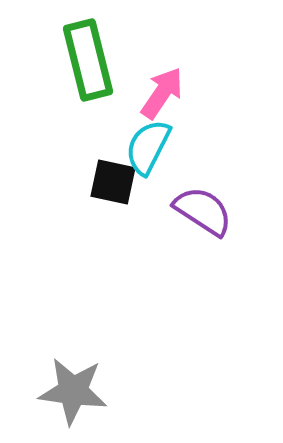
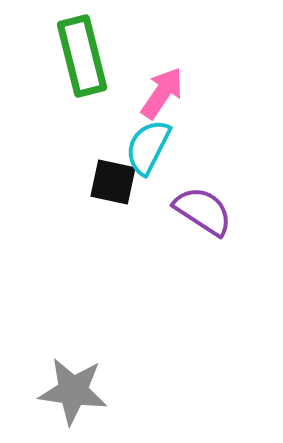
green rectangle: moved 6 px left, 4 px up
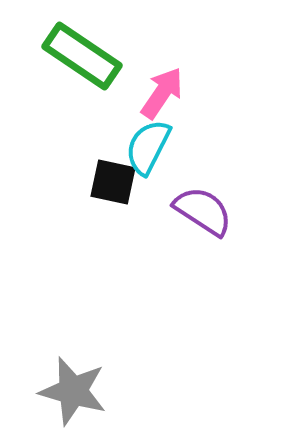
green rectangle: rotated 42 degrees counterclockwise
gray star: rotated 8 degrees clockwise
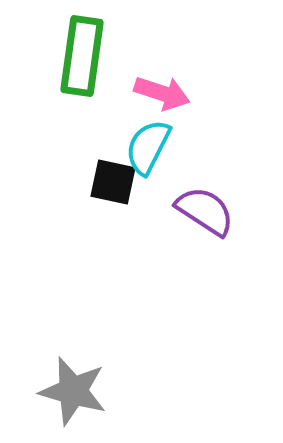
green rectangle: rotated 64 degrees clockwise
pink arrow: rotated 74 degrees clockwise
purple semicircle: moved 2 px right
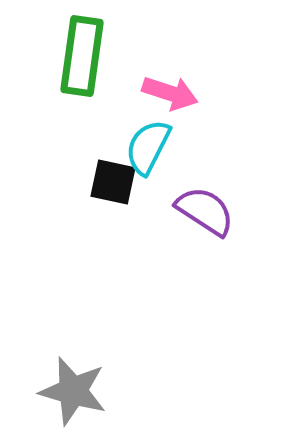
pink arrow: moved 8 px right
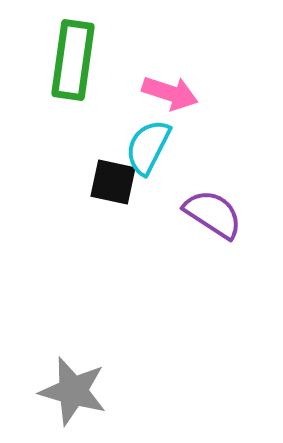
green rectangle: moved 9 px left, 4 px down
purple semicircle: moved 8 px right, 3 px down
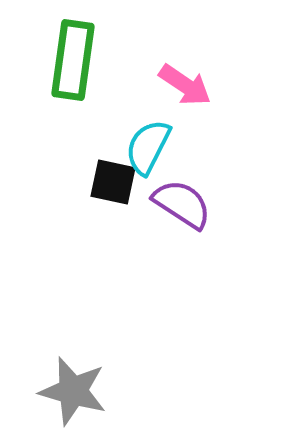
pink arrow: moved 15 px right, 8 px up; rotated 16 degrees clockwise
purple semicircle: moved 31 px left, 10 px up
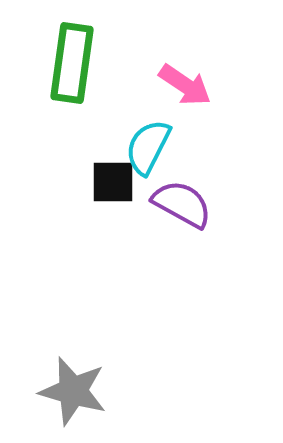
green rectangle: moved 1 px left, 3 px down
black square: rotated 12 degrees counterclockwise
purple semicircle: rotated 4 degrees counterclockwise
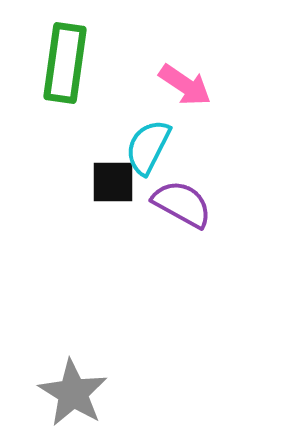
green rectangle: moved 7 px left
gray star: moved 2 px down; rotated 16 degrees clockwise
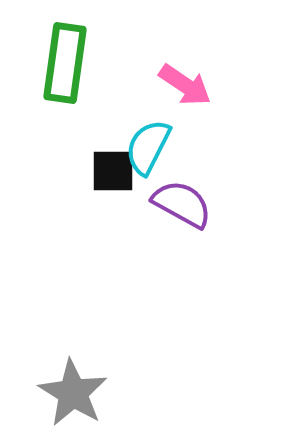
black square: moved 11 px up
